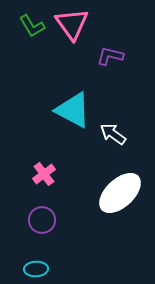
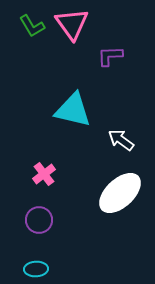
purple L-shape: rotated 16 degrees counterclockwise
cyan triangle: rotated 15 degrees counterclockwise
white arrow: moved 8 px right, 6 px down
purple circle: moved 3 px left
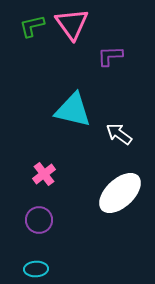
green L-shape: rotated 108 degrees clockwise
white arrow: moved 2 px left, 6 px up
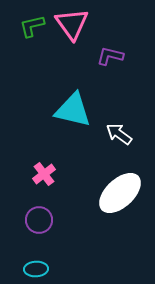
purple L-shape: rotated 16 degrees clockwise
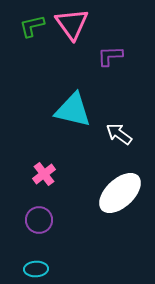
purple L-shape: rotated 16 degrees counterclockwise
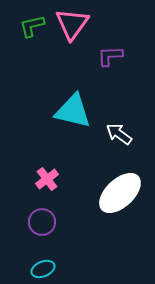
pink triangle: rotated 12 degrees clockwise
cyan triangle: moved 1 px down
pink cross: moved 3 px right, 5 px down
purple circle: moved 3 px right, 2 px down
cyan ellipse: moved 7 px right; rotated 20 degrees counterclockwise
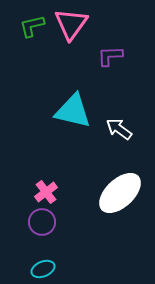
pink triangle: moved 1 px left
white arrow: moved 5 px up
pink cross: moved 1 px left, 13 px down
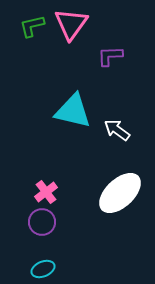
white arrow: moved 2 px left, 1 px down
